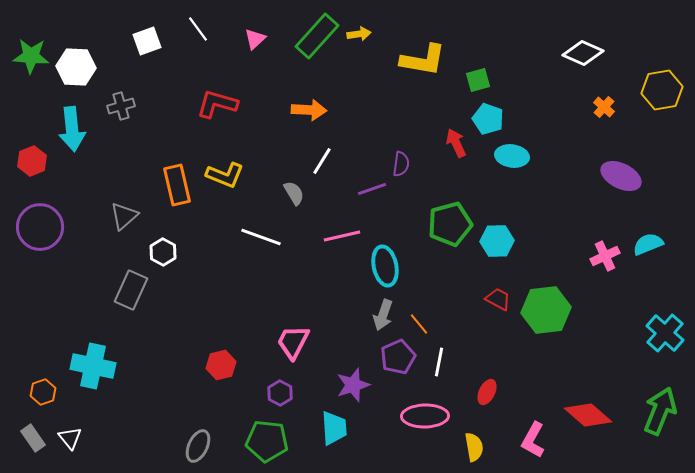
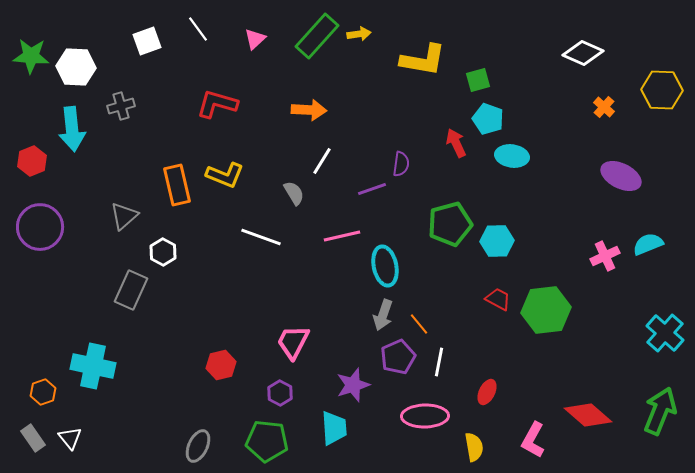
yellow hexagon at (662, 90): rotated 12 degrees clockwise
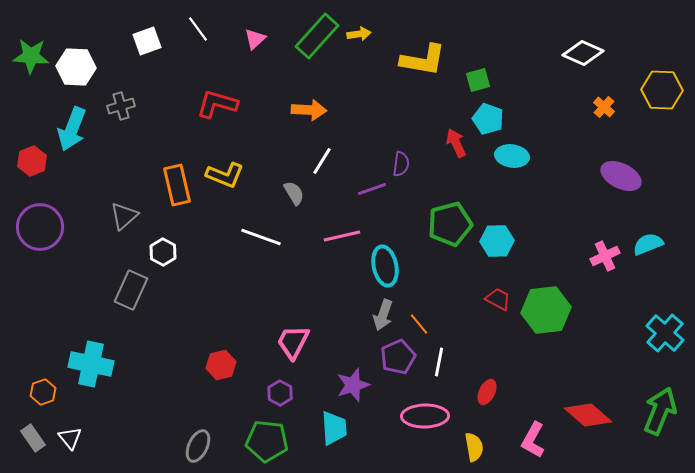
cyan arrow at (72, 129): rotated 27 degrees clockwise
cyan cross at (93, 366): moved 2 px left, 2 px up
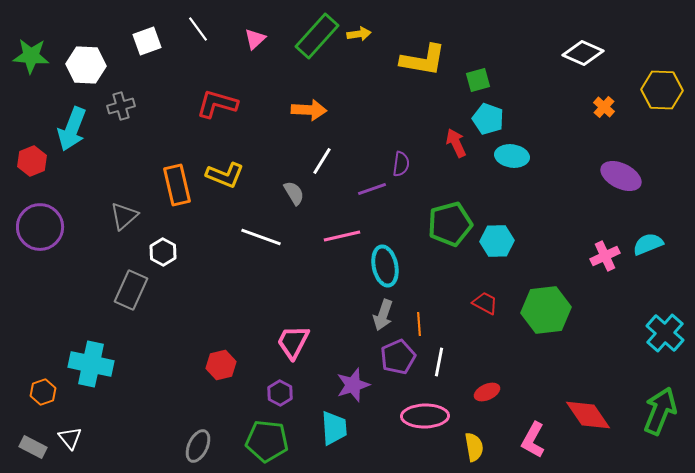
white hexagon at (76, 67): moved 10 px right, 2 px up
red trapezoid at (498, 299): moved 13 px left, 4 px down
orange line at (419, 324): rotated 35 degrees clockwise
red ellipse at (487, 392): rotated 40 degrees clockwise
red diamond at (588, 415): rotated 15 degrees clockwise
gray rectangle at (33, 438): moved 9 px down; rotated 28 degrees counterclockwise
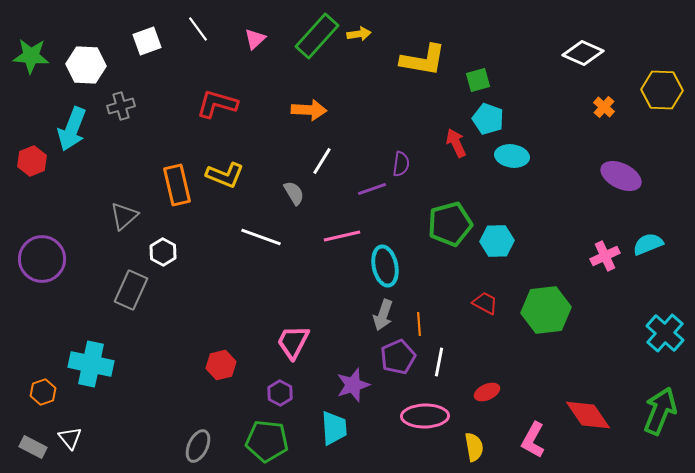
purple circle at (40, 227): moved 2 px right, 32 px down
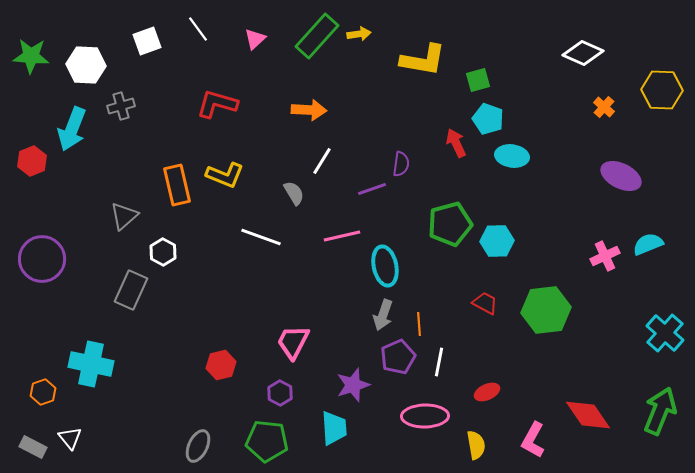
yellow semicircle at (474, 447): moved 2 px right, 2 px up
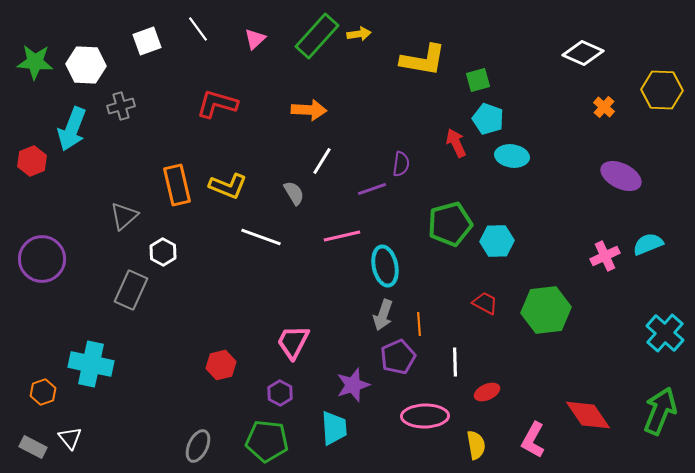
green star at (31, 56): moved 4 px right, 6 px down
yellow L-shape at (225, 175): moved 3 px right, 11 px down
white line at (439, 362): moved 16 px right; rotated 12 degrees counterclockwise
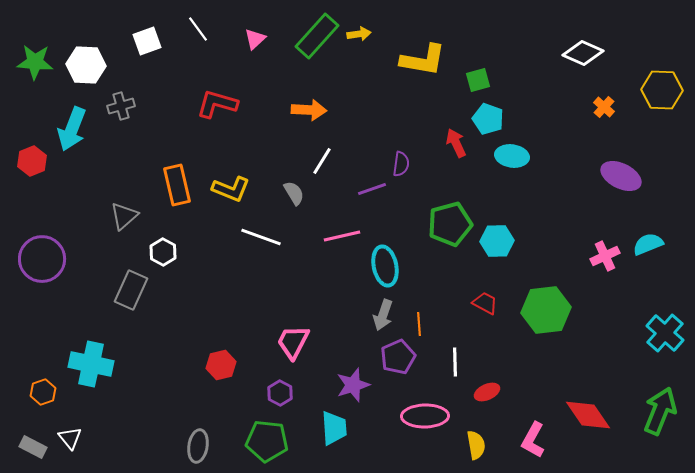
yellow L-shape at (228, 186): moved 3 px right, 3 px down
gray ellipse at (198, 446): rotated 16 degrees counterclockwise
